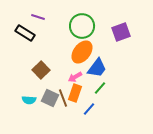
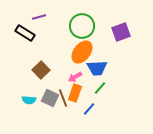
purple line: moved 1 px right; rotated 32 degrees counterclockwise
blue trapezoid: rotated 50 degrees clockwise
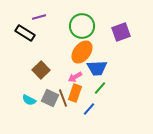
cyan semicircle: rotated 24 degrees clockwise
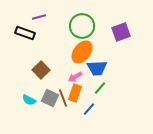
black rectangle: rotated 12 degrees counterclockwise
